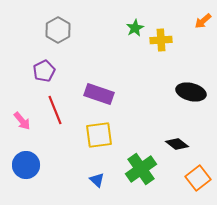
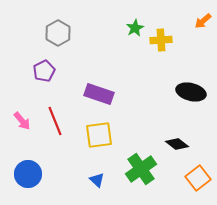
gray hexagon: moved 3 px down
red line: moved 11 px down
blue circle: moved 2 px right, 9 px down
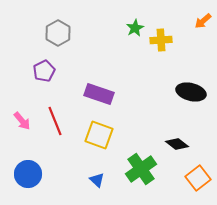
yellow square: rotated 28 degrees clockwise
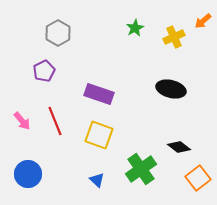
yellow cross: moved 13 px right, 3 px up; rotated 20 degrees counterclockwise
black ellipse: moved 20 px left, 3 px up
black diamond: moved 2 px right, 3 px down
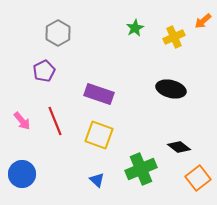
green cross: rotated 12 degrees clockwise
blue circle: moved 6 px left
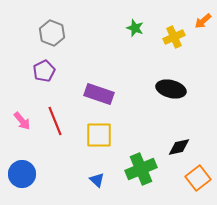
green star: rotated 24 degrees counterclockwise
gray hexagon: moved 6 px left; rotated 10 degrees counterclockwise
yellow square: rotated 20 degrees counterclockwise
black diamond: rotated 50 degrees counterclockwise
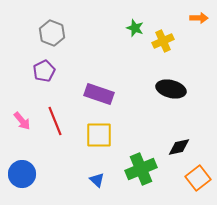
orange arrow: moved 4 px left, 3 px up; rotated 138 degrees counterclockwise
yellow cross: moved 11 px left, 4 px down
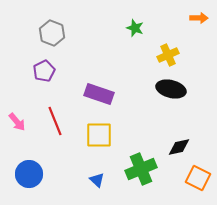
yellow cross: moved 5 px right, 14 px down
pink arrow: moved 5 px left, 1 px down
blue circle: moved 7 px right
orange square: rotated 25 degrees counterclockwise
